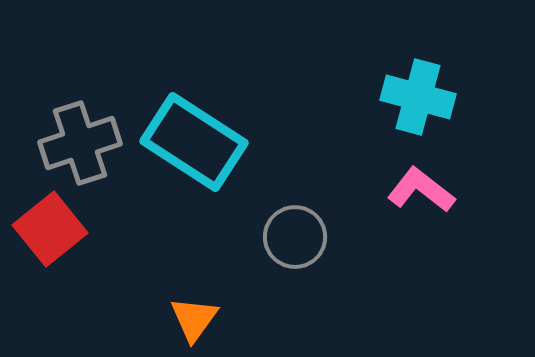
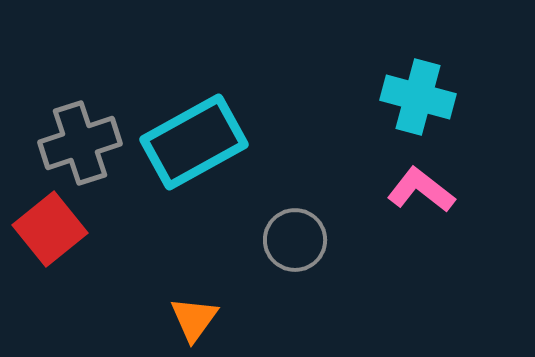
cyan rectangle: rotated 62 degrees counterclockwise
gray circle: moved 3 px down
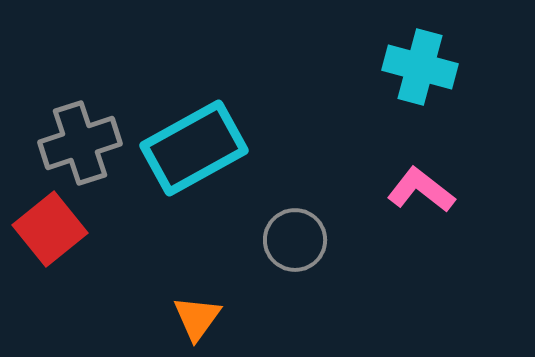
cyan cross: moved 2 px right, 30 px up
cyan rectangle: moved 6 px down
orange triangle: moved 3 px right, 1 px up
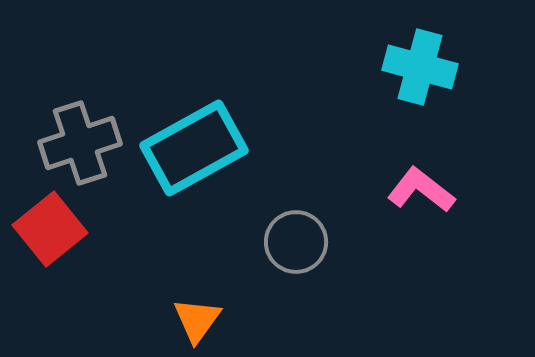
gray circle: moved 1 px right, 2 px down
orange triangle: moved 2 px down
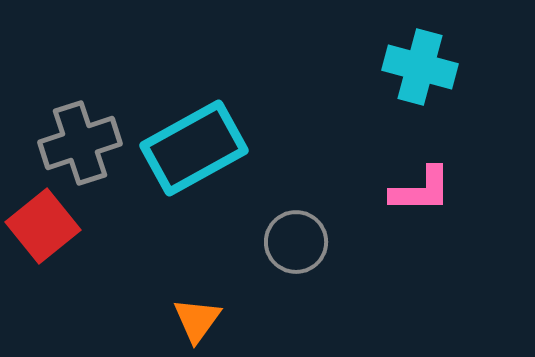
pink L-shape: rotated 142 degrees clockwise
red square: moved 7 px left, 3 px up
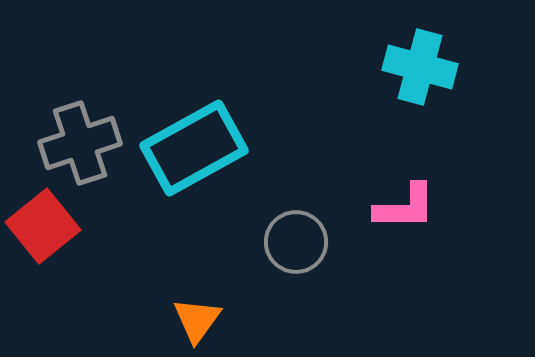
pink L-shape: moved 16 px left, 17 px down
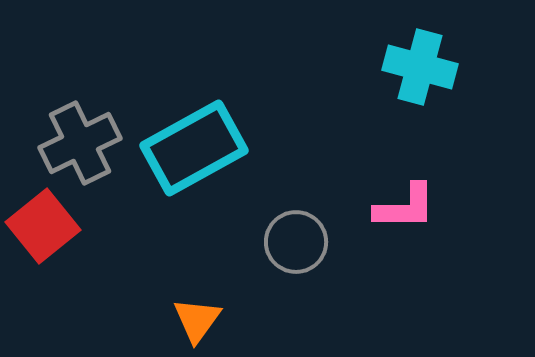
gray cross: rotated 8 degrees counterclockwise
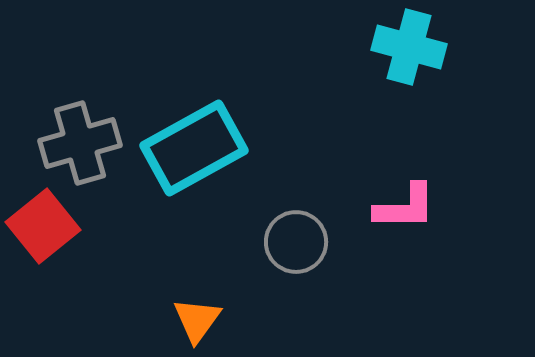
cyan cross: moved 11 px left, 20 px up
gray cross: rotated 10 degrees clockwise
